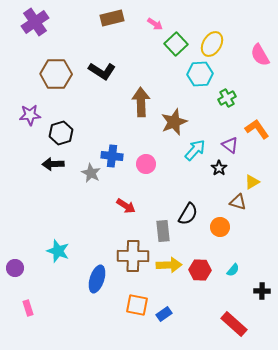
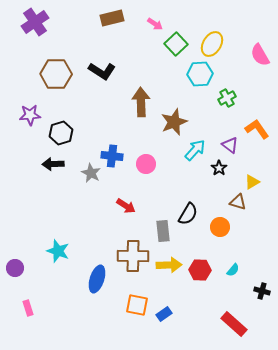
black cross: rotated 14 degrees clockwise
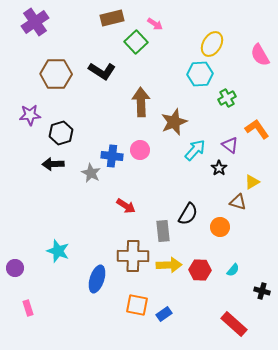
green square: moved 40 px left, 2 px up
pink circle: moved 6 px left, 14 px up
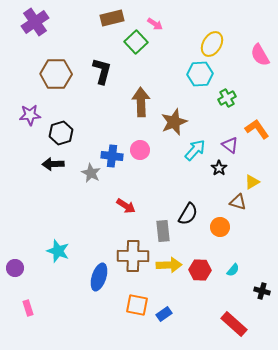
black L-shape: rotated 108 degrees counterclockwise
blue ellipse: moved 2 px right, 2 px up
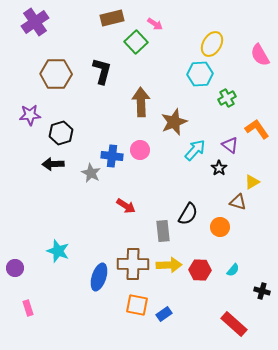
brown cross: moved 8 px down
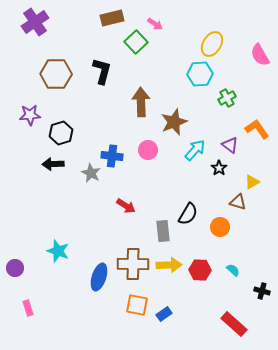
pink circle: moved 8 px right
cyan semicircle: rotated 88 degrees counterclockwise
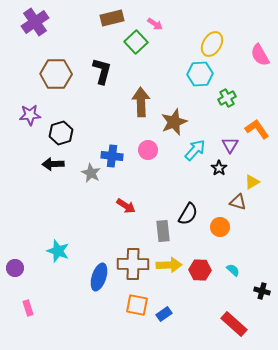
purple triangle: rotated 24 degrees clockwise
